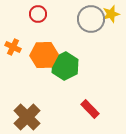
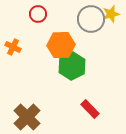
orange hexagon: moved 17 px right, 10 px up
green hexagon: moved 7 px right
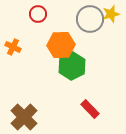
gray circle: moved 1 px left
brown cross: moved 3 px left
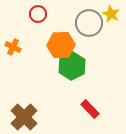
yellow star: rotated 30 degrees counterclockwise
gray circle: moved 1 px left, 4 px down
